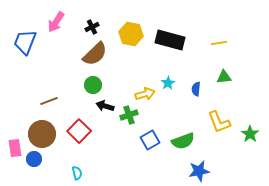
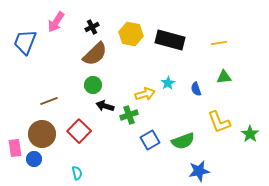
blue semicircle: rotated 24 degrees counterclockwise
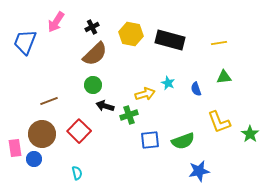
cyan star: rotated 16 degrees counterclockwise
blue square: rotated 24 degrees clockwise
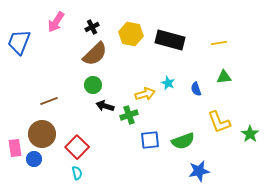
blue trapezoid: moved 6 px left
red square: moved 2 px left, 16 px down
